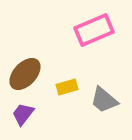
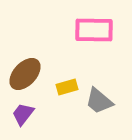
pink rectangle: rotated 24 degrees clockwise
gray trapezoid: moved 5 px left, 1 px down
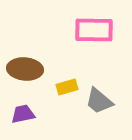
brown ellipse: moved 5 px up; rotated 52 degrees clockwise
purple trapezoid: rotated 40 degrees clockwise
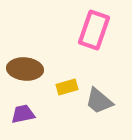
pink rectangle: rotated 72 degrees counterclockwise
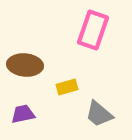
pink rectangle: moved 1 px left
brown ellipse: moved 4 px up
gray trapezoid: moved 13 px down
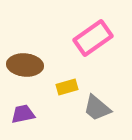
pink rectangle: moved 8 px down; rotated 36 degrees clockwise
gray trapezoid: moved 2 px left, 6 px up
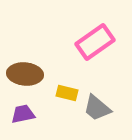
pink rectangle: moved 2 px right, 4 px down
brown ellipse: moved 9 px down
yellow rectangle: moved 6 px down; rotated 30 degrees clockwise
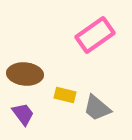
pink rectangle: moved 7 px up
yellow rectangle: moved 2 px left, 2 px down
purple trapezoid: rotated 65 degrees clockwise
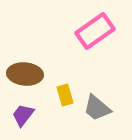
pink rectangle: moved 4 px up
yellow rectangle: rotated 60 degrees clockwise
purple trapezoid: moved 1 px down; rotated 105 degrees counterclockwise
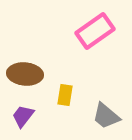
yellow rectangle: rotated 25 degrees clockwise
gray trapezoid: moved 9 px right, 8 px down
purple trapezoid: moved 1 px down
